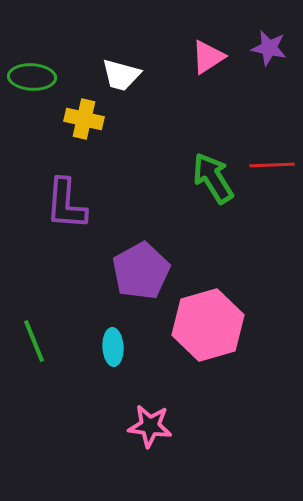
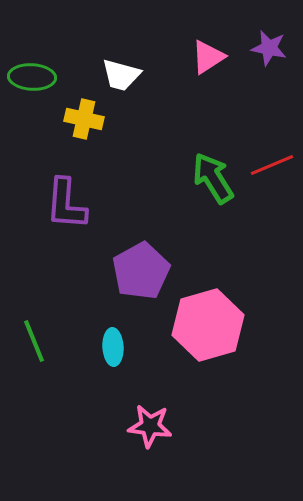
red line: rotated 21 degrees counterclockwise
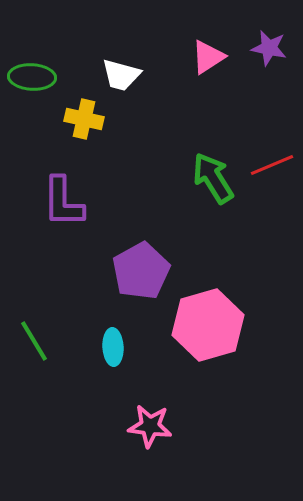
purple L-shape: moved 3 px left, 2 px up; rotated 4 degrees counterclockwise
green line: rotated 9 degrees counterclockwise
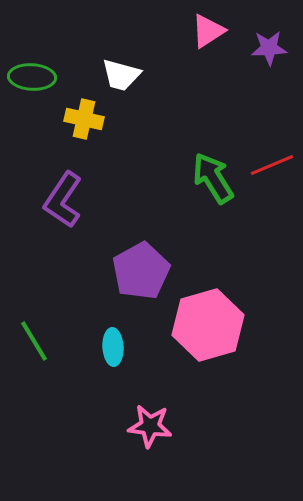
purple star: rotated 15 degrees counterclockwise
pink triangle: moved 26 px up
purple L-shape: moved 2 px up; rotated 34 degrees clockwise
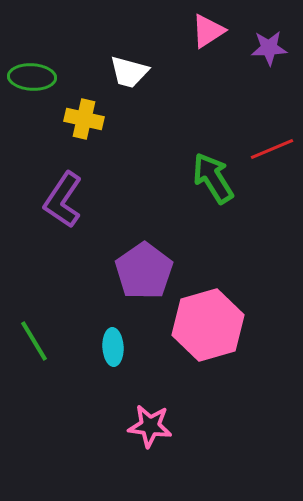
white trapezoid: moved 8 px right, 3 px up
red line: moved 16 px up
purple pentagon: moved 3 px right; rotated 6 degrees counterclockwise
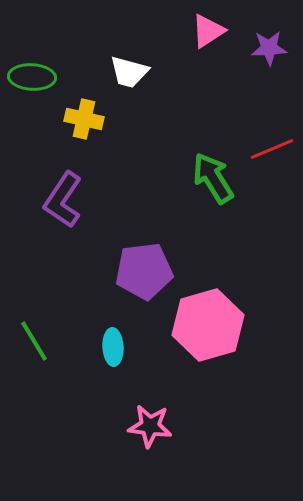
purple pentagon: rotated 28 degrees clockwise
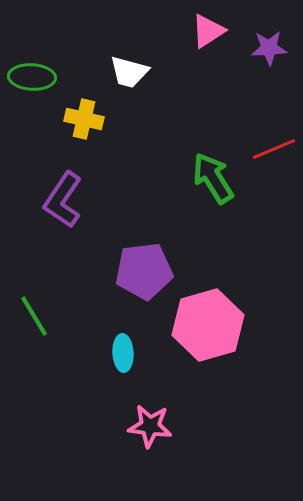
red line: moved 2 px right
green line: moved 25 px up
cyan ellipse: moved 10 px right, 6 px down
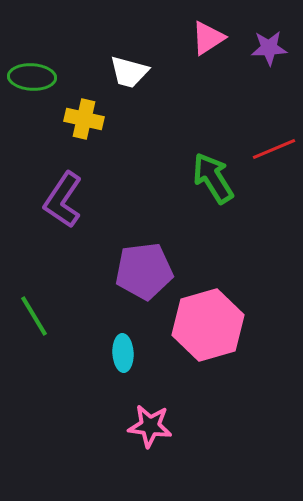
pink triangle: moved 7 px down
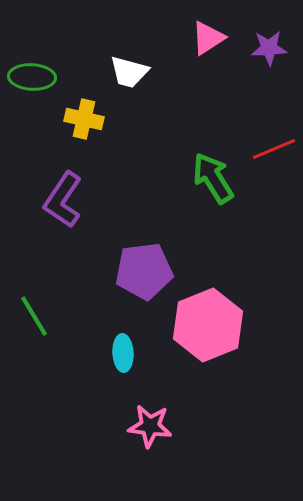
pink hexagon: rotated 6 degrees counterclockwise
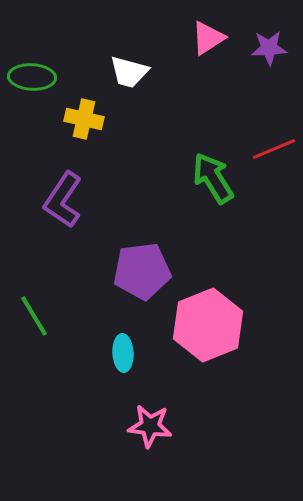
purple pentagon: moved 2 px left
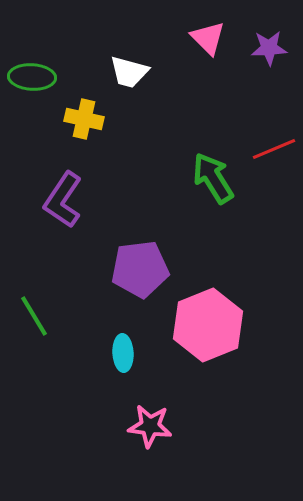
pink triangle: rotated 42 degrees counterclockwise
purple pentagon: moved 2 px left, 2 px up
